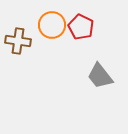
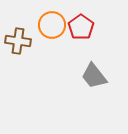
red pentagon: rotated 10 degrees clockwise
gray trapezoid: moved 6 px left
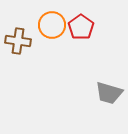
gray trapezoid: moved 15 px right, 17 px down; rotated 36 degrees counterclockwise
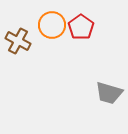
brown cross: rotated 20 degrees clockwise
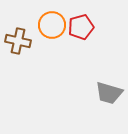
red pentagon: rotated 20 degrees clockwise
brown cross: rotated 15 degrees counterclockwise
